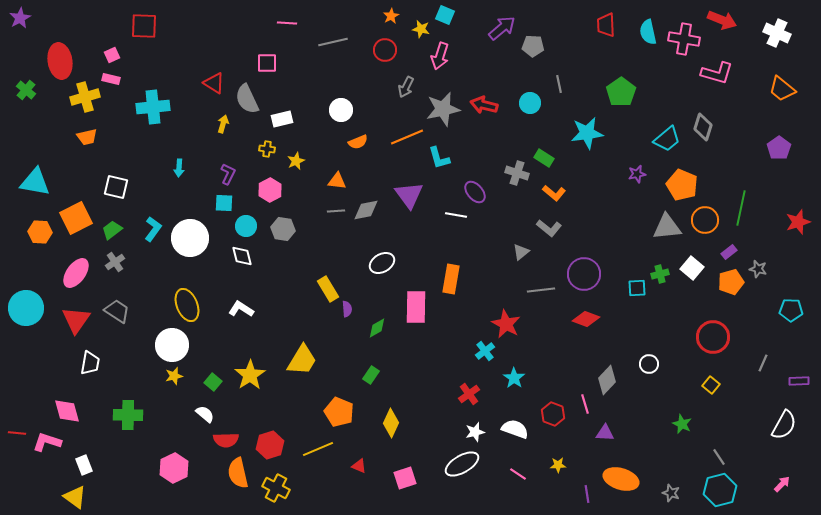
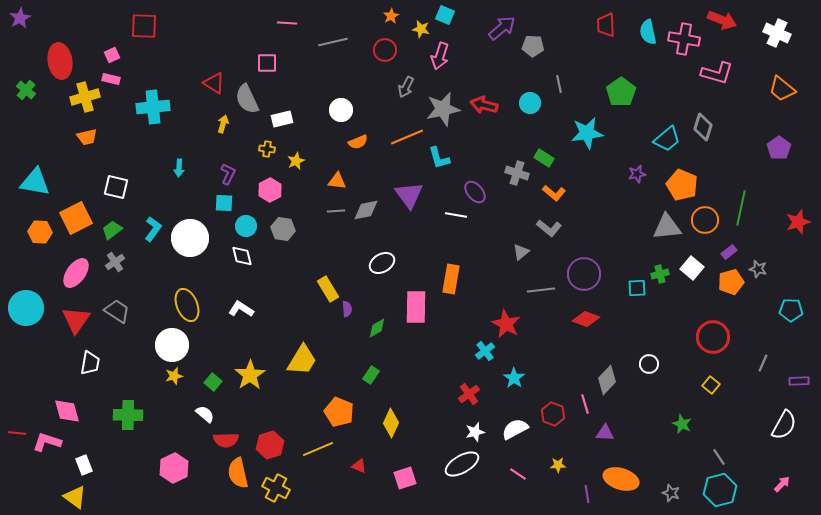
white semicircle at (515, 429): rotated 48 degrees counterclockwise
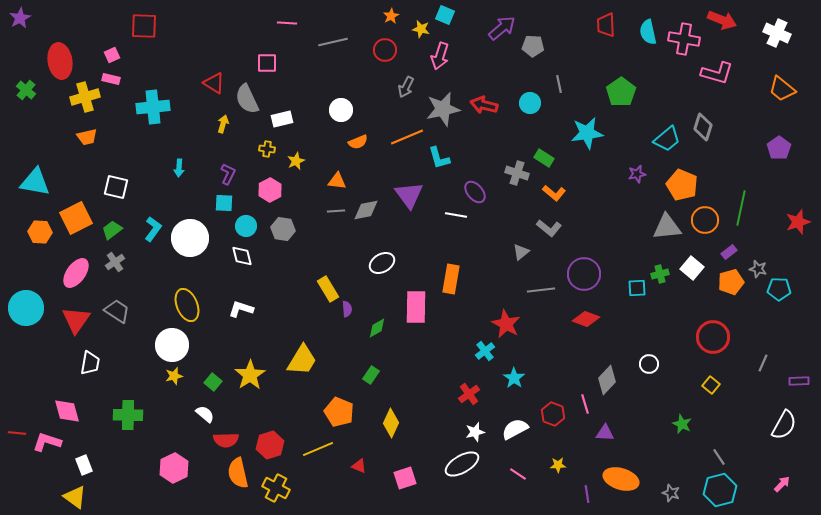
white L-shape at (241, 309): rotated 15 degrees counterclockwise
cyan pentagon at (791, 310): moved 12 px left, 21 px up
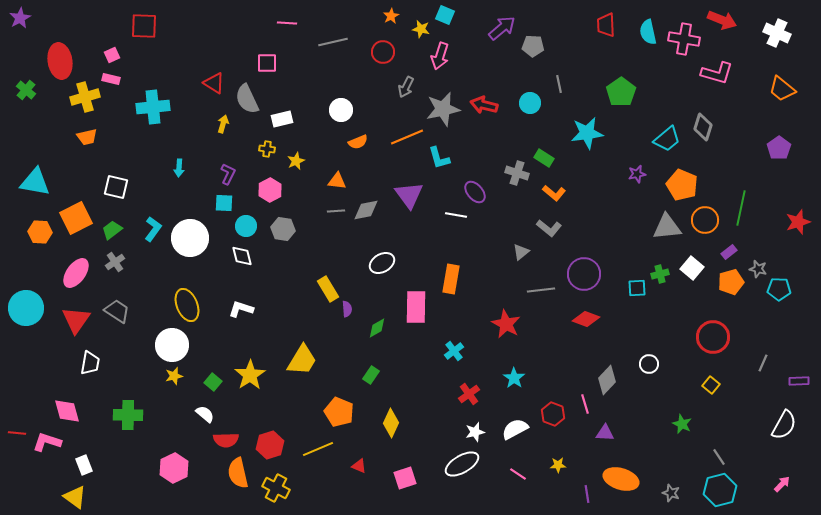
red circle at (385, 50): moved 2 px left, 2 px down
cyan cross at (485, 351): moved 31 px left
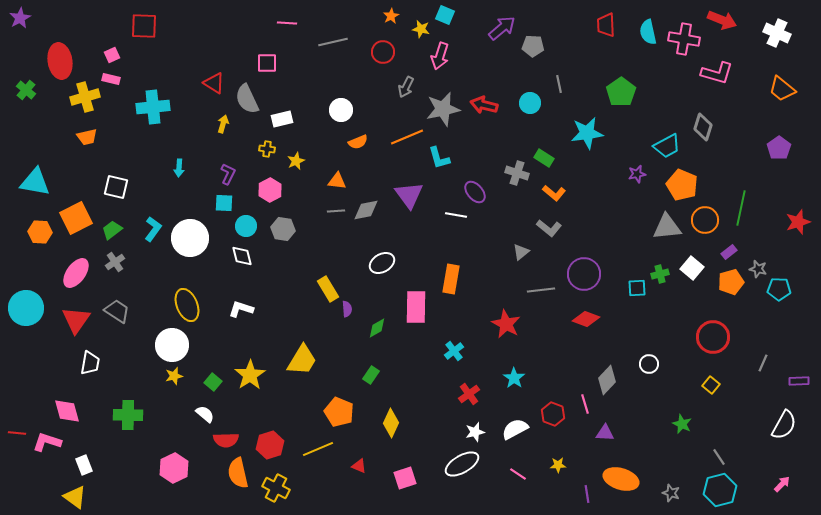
cyan trapezoid at (667, 139): moved 7 px down; rotated 12 degrees clockwise
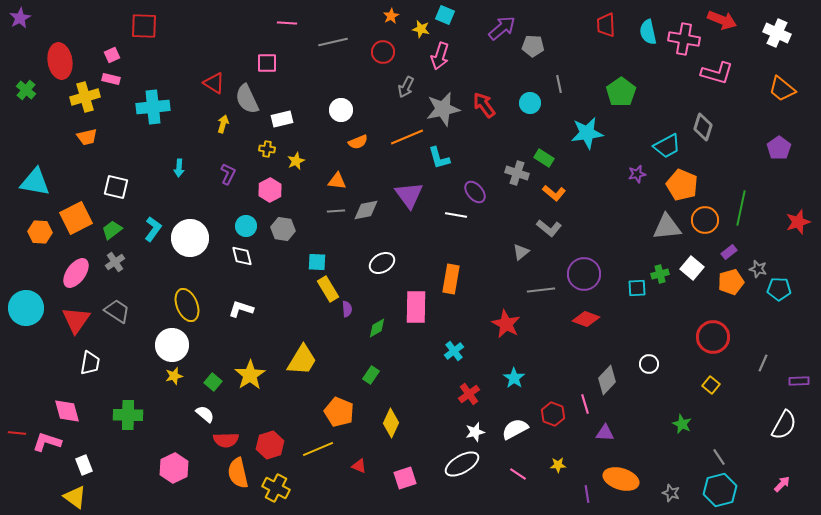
red arrow at (484, 105): rotated 40 degrees clockwise
cyan square at (224, 203): moved 93 px right, 59 px down
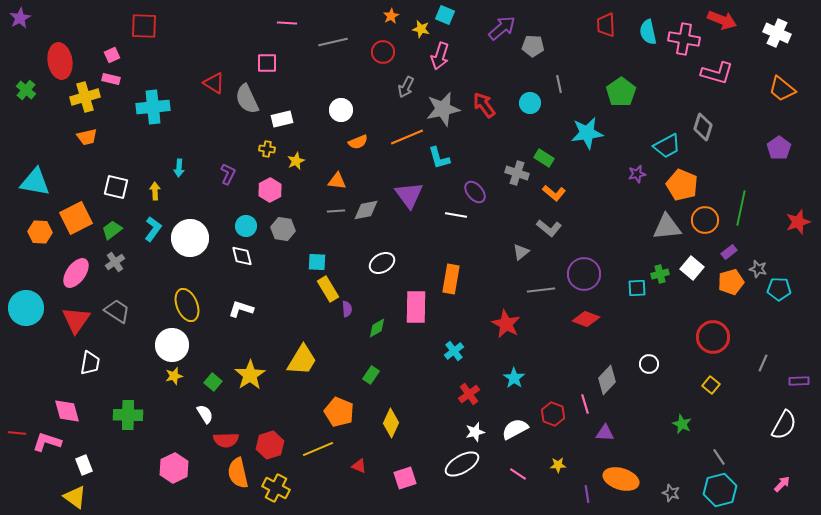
yellow arrow at (223, 124): moved 68 px left, 67 px down; rotated 18 degrees counterclockwise
white semicircle at (205, 414): rotated 18 degrees clockwise
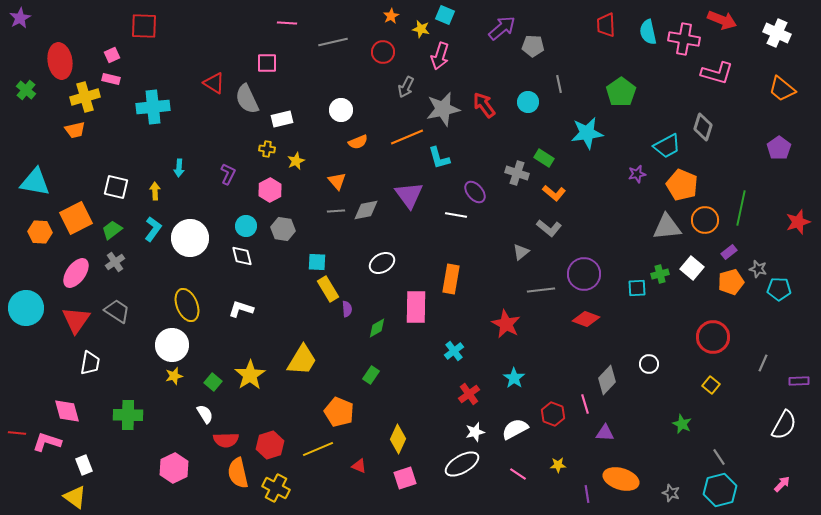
cyan circle at (530, 103): moved 2 px left, 1 px up
orange trapezoid at (87, 137): moved 12 px left, 7 px up
orange triangle at (337, 181): rotated 42 degrees clockwise
yellow diamond at (391, 423): moved 7 px right, 16 px down
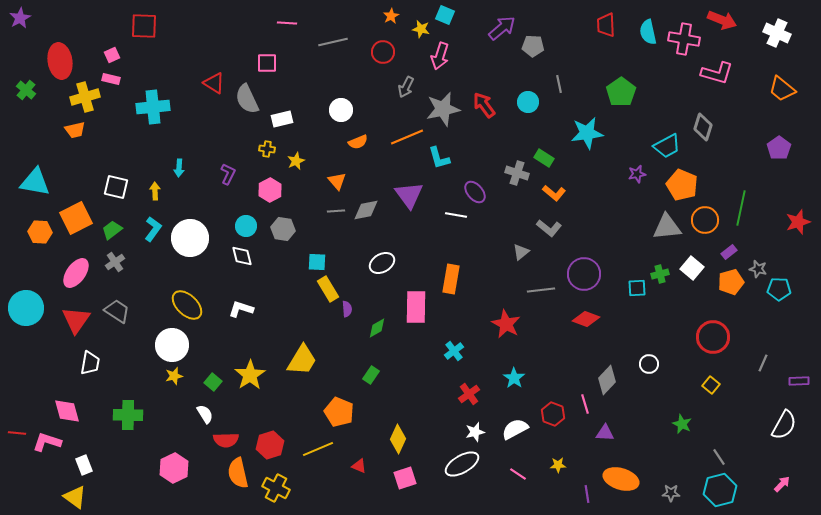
yellow ellipse at (187, 305): rotated 24 degrees counterclockwise
gray star at (671, 493): rotated 18 degrees counterclockwise
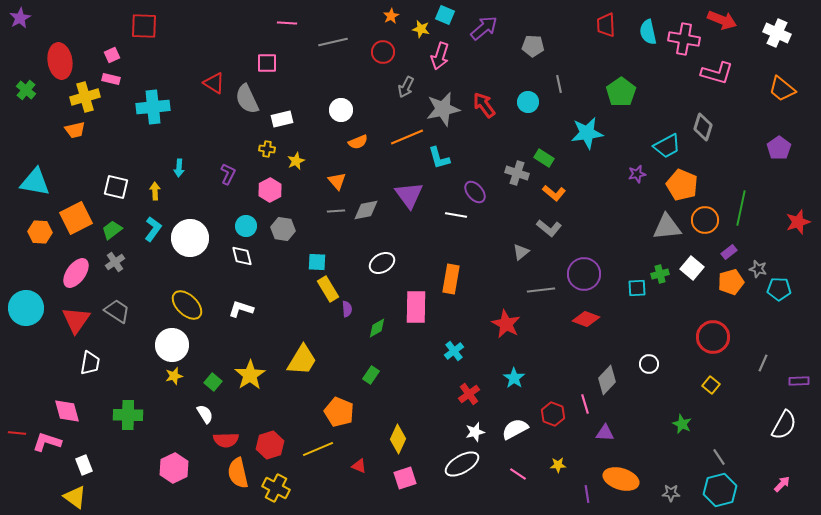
purple arrow at (502, 28): moved 18 px left
